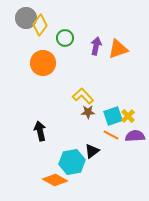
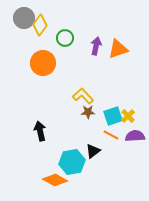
gray circle: moved 2 px left
black triangle: moved 1 px right
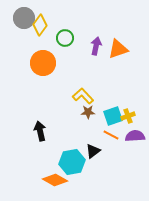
yellow cross: rotated 24 degrees clockwise
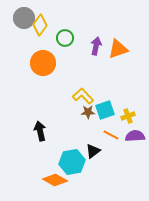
cyan square: moved 8 px left, 6 px up
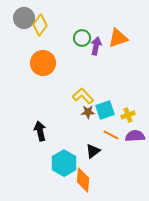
green circle: moved 17 px right
orange triangle: moved 11 px up
yellow cross: moved 1 px up
cyan hexagon: moved 8 px left, 1 px down; rotated 20 degrees counterclockwise
orange diamond: moved 28 px right; rotated 65 degrees clockwise
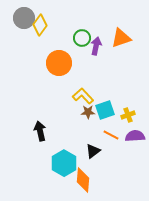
orange triangle: moved 3 px right
orange circle: moved 16 px right
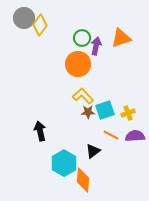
orange circle: moved 19 px right, 1 px down
yellow cross: moved 2 px up
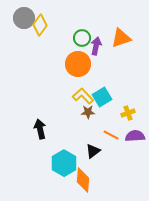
cyan square: moved 3 px left, 13 px up; rotated 12 degrees counterclockwise
black arrow: moved 2 px up
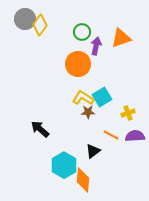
gray circle: moved 1 px right, 1 px down
green circle: moved 6 px up
yellow L-shape: moved 2 px down; rotated 15 degrees counterclockwise
black arrow: rotated 36 degrees counterclockwise
cyan hexagon: moved 2 px down
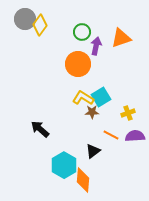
cyan square: moved 1 px left
brown star: moved 4 px right
